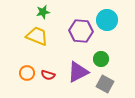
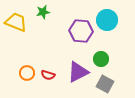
yellow trapezoid: moved 21 px left, 14 px up
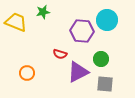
purple hexagon: moved 1 px right
red semicircle: moved 12 px right, 21 px up
gray square: rotated 24 degrees counterclockwise
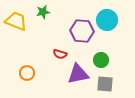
yellow trapezoid: moved 1 px up
green circle: moved 1 px down
purple triangle: moved 2 px down; rotated 15 degrees clockwise
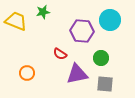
cyan circle: moved 3 px right
red semicircle: rotated 16 degrees clockwise
green circle: moved 2 px up
purple triangle: moved 1 px left
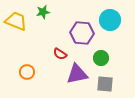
purple hexagon: moved 2 px down
orange circle: moved 1 px up
